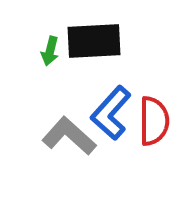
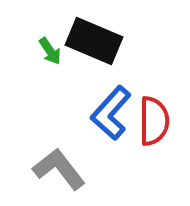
black rectangle: rotated 26 degrees clockwise
green arrow: rotated 48 degrees counterclockwise
gray L-shape: moved 10 px left, 33 px down; rotated 10 degrees clockwise
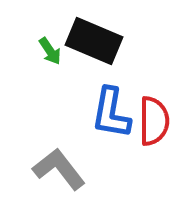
blue L-shape: rotated 32 degrees counterclockwise
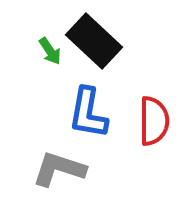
black rectangle: rotated 20 degrees clockwise
blue L-shape: moved 23 px left
gray L-shape: rotated 34 degrees counterclockwise
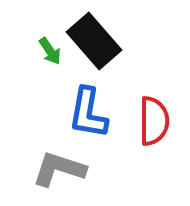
black rectangle: rotated 6 degrees clockwise
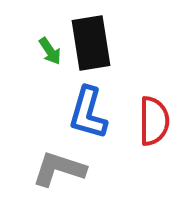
black rectangle: moved 3 px left, 2 px down; rotated 32 degrees clockwise
blue L-shape: rotated 6 degrees clockwise
